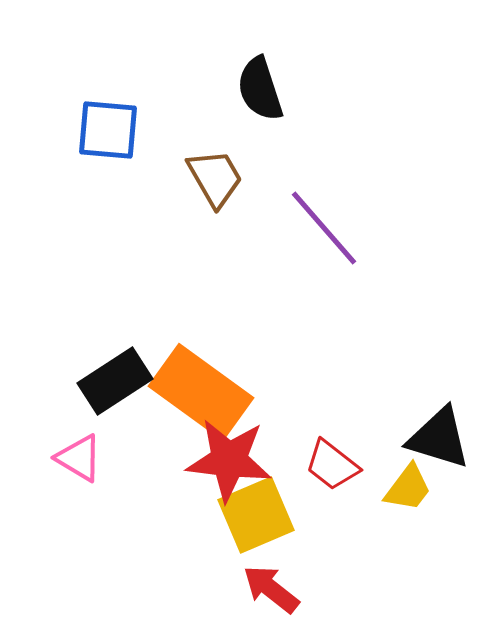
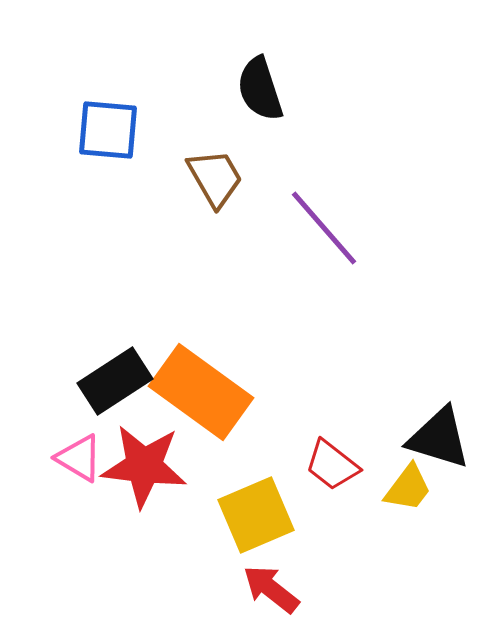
red star: moved 85 px left, 6 px down
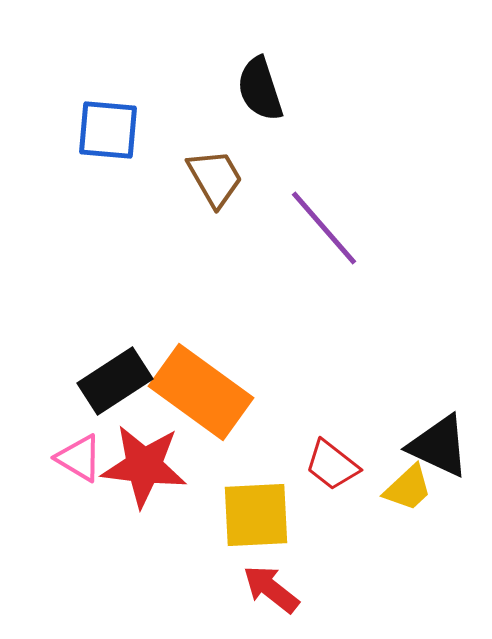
black triangle: moved 8 px down; rotated 8 degrees clockwise
yellow trapezoid: rotated 10 degrees clockwise
yellow square: rotated 20 degrees clockwise
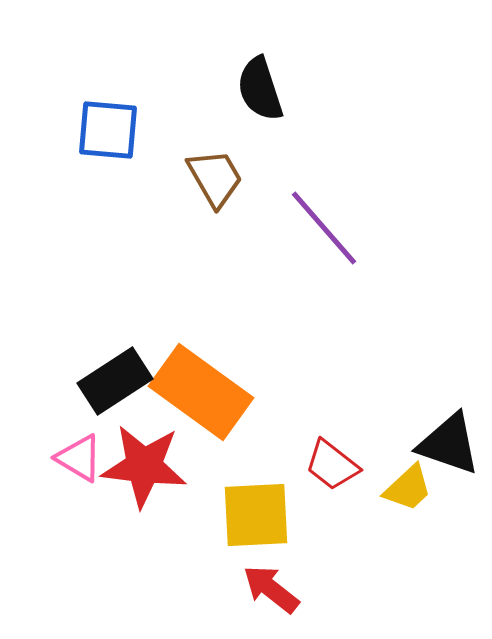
black triangle: moved 10 px right, 2 px up; rotated 6 degrees counterclockwise
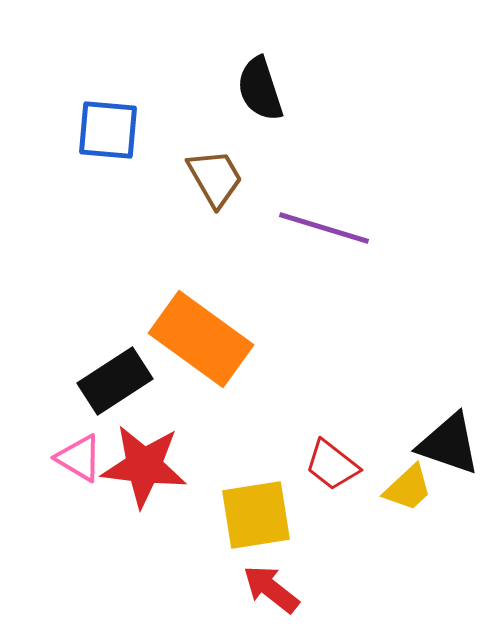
purple line: rotated 32 degrees counterclockwise
orange rectangle: moved 53 px up
yellow square: rotated 6 degrees counterclockwise
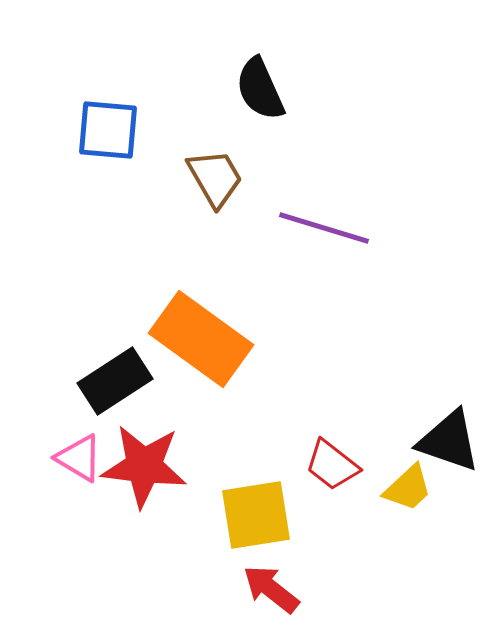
black semicircle: rotated 6 degrees counterclockwise
black triangle: moved 3 px up
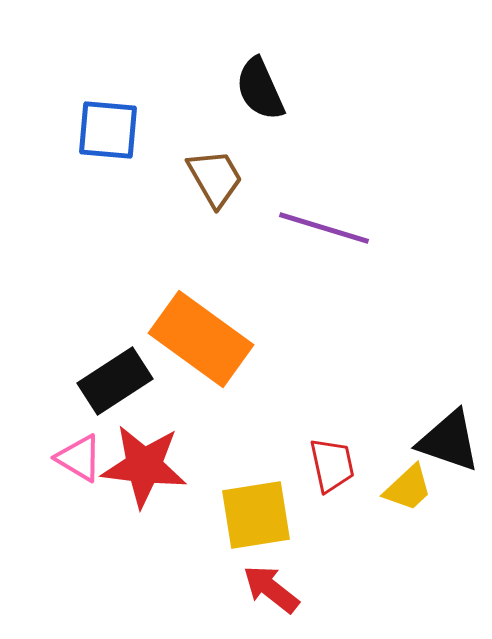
red trapezoid: rotated 140 degrees counterclockwise
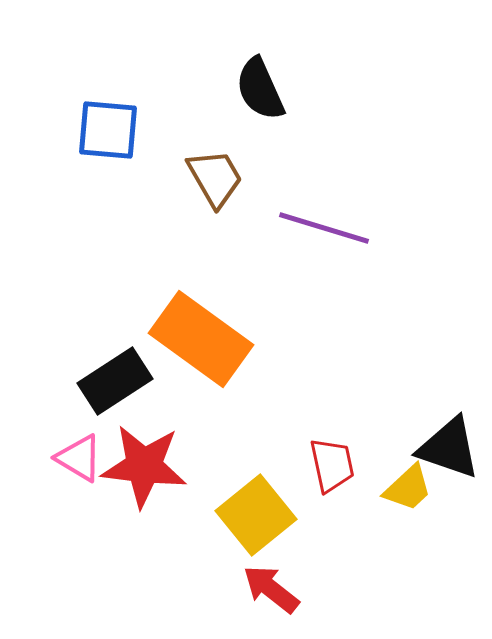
black triangle: moved 7 px down
yellow square: rotated 30 degrees counterclockwise
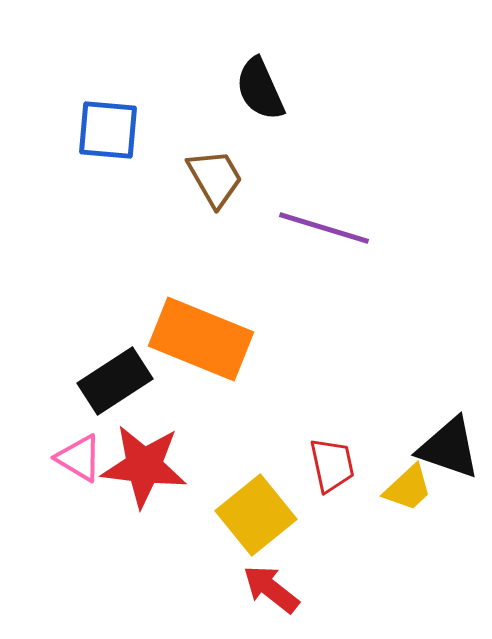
orange rectangle: rotated 14 degrees counterclockwise
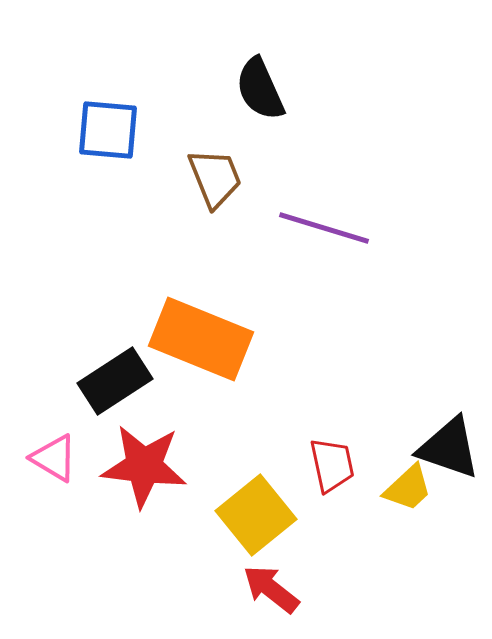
brown trapezoid: rotated 8 degrees clockwise
pink triangle: moved 25 px left
